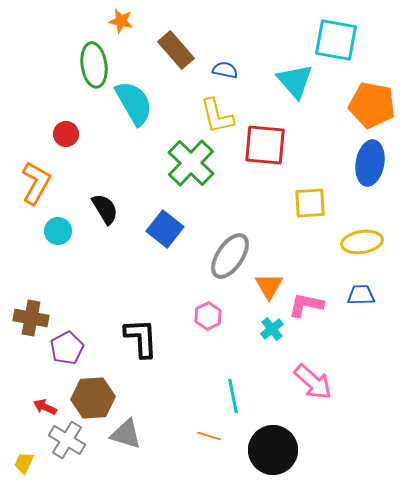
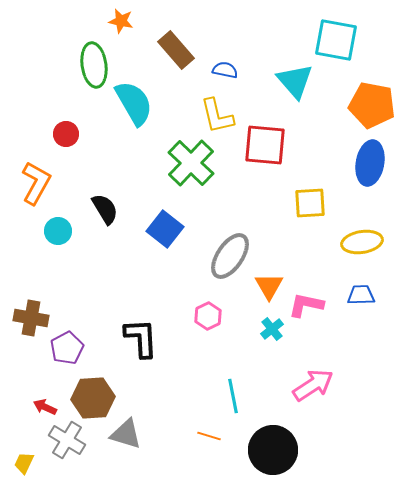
pink arrow: moved 3 px down; rotated 75 degrees counterclockwise
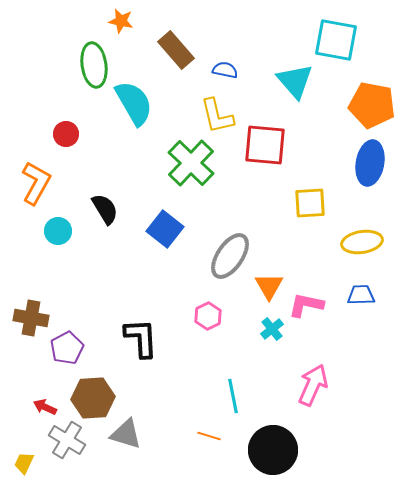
pink arrow: rotated 33 degrees counterclockwise
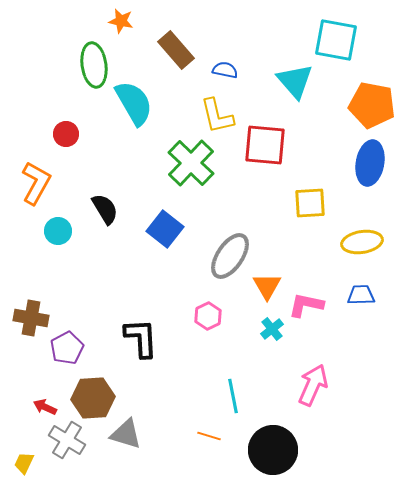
orange triangle: moved 2 px left
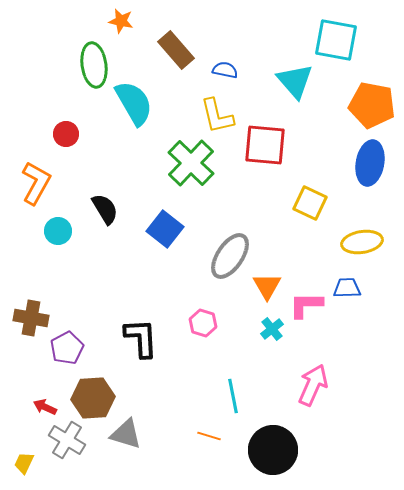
yellow square: rotated 28 degrees clockwise
blue trapezoid: moved 14 px left, 7 px up
pink L-shape: rotated 12 degrees counterclockwise
pink hexagon: moved 5 px left, 7 px down; rotated 16 degrees counterclockwise
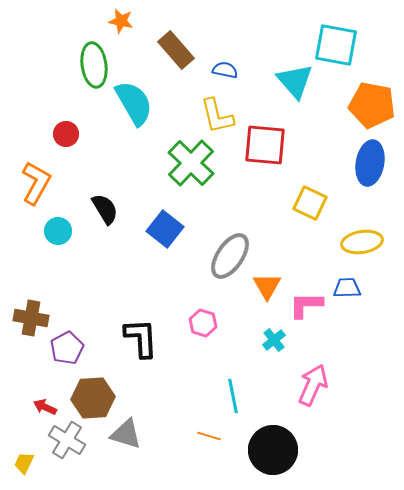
cyan square: moved 5 px down
cyan cross: moved 2 px right, 11 px down
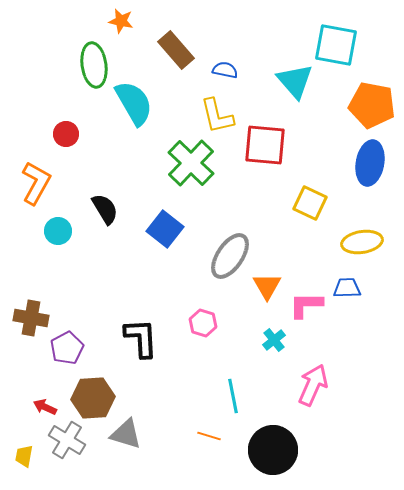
yellow trapezoid: moved 7 px up; rotated 15 degrees counterclockwise
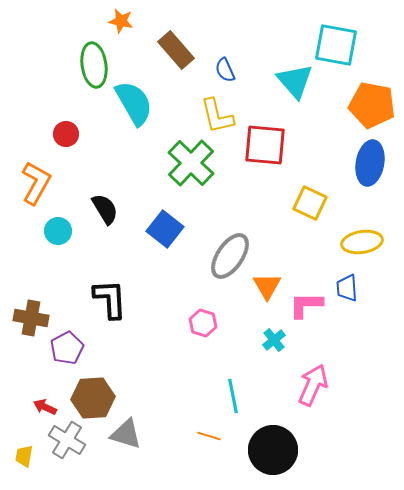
blue semicircle: rotated 125 degrees counterclockwise
blue trapezoid: rotated 92 degrees counterclockwise
black L-shape: moved 31 px left, 39 px up
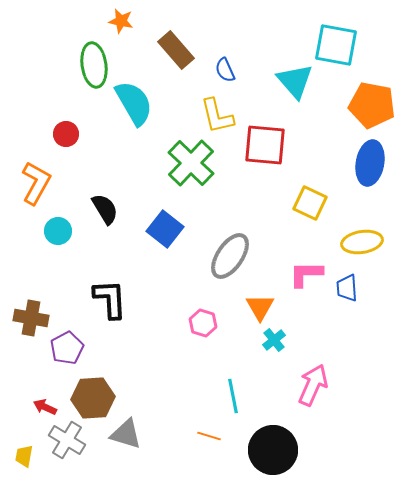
orange triangle: moved 7 px left, 21 px down
pink L-shape: moved 31 px up
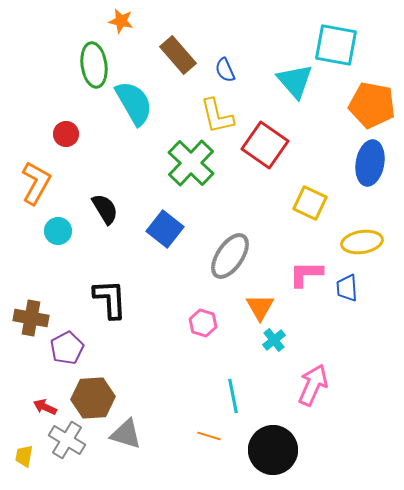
brown rectangle: moved 2 px right, 5 px down
red square: rotated 30 degrees clockwise
